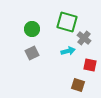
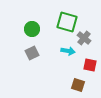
cyan arrow: rotated 24 degrees clockwise
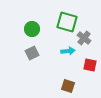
cyan arrow: rotated 16 degrees counterclockwise
brown square: moved 10 px left, 1 px down
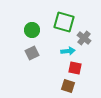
green square: moved 3 px left
green circle: moved 1 px down
red square: moved 15 px left, 3 px down
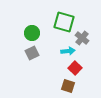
green circle: moved 3 px down
gray cross: moved 2 px left
red square: rotated 32 degrees clockwise
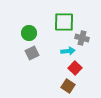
green square: rotated 15 degrees counterclockwise
green circle: moved 3 px left
gray cross: rotated 24 degrees counterclockwise
brown square: rotated 16 degrees clockwise
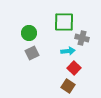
red square: moved 1 px left
